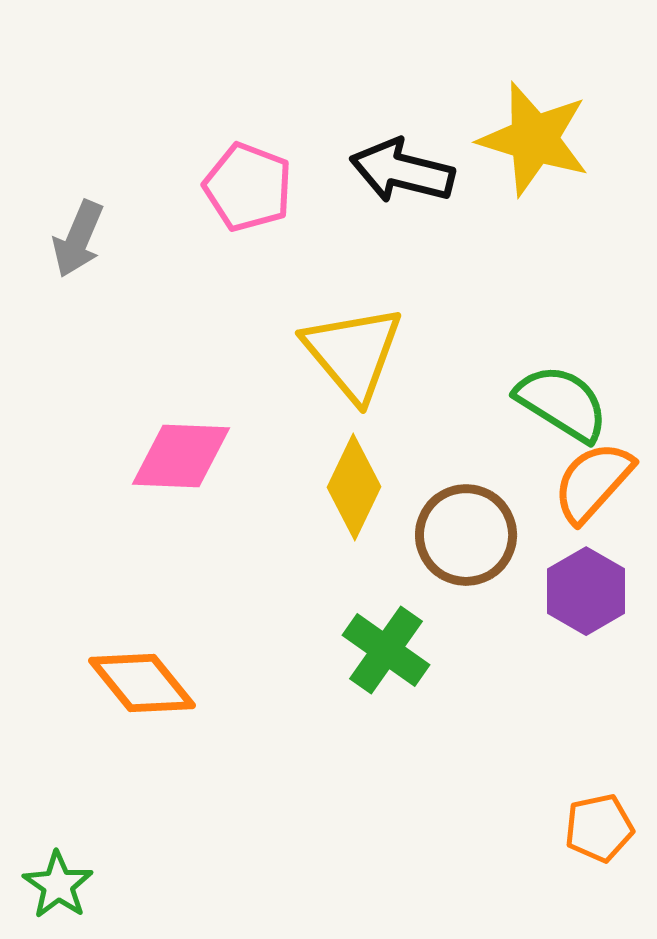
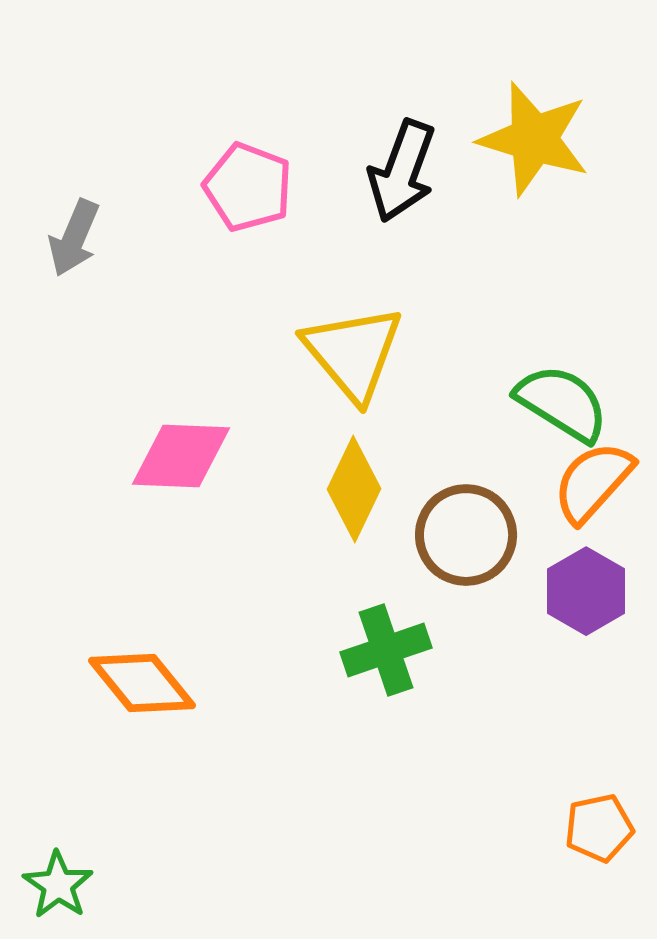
black arrow: rotated 84 degrees counterclockwise
gray arrow: moved 4 px left, 1 px up
yellow diamond: moved 2 px down
green cross: rotated 36 degrees clockwise
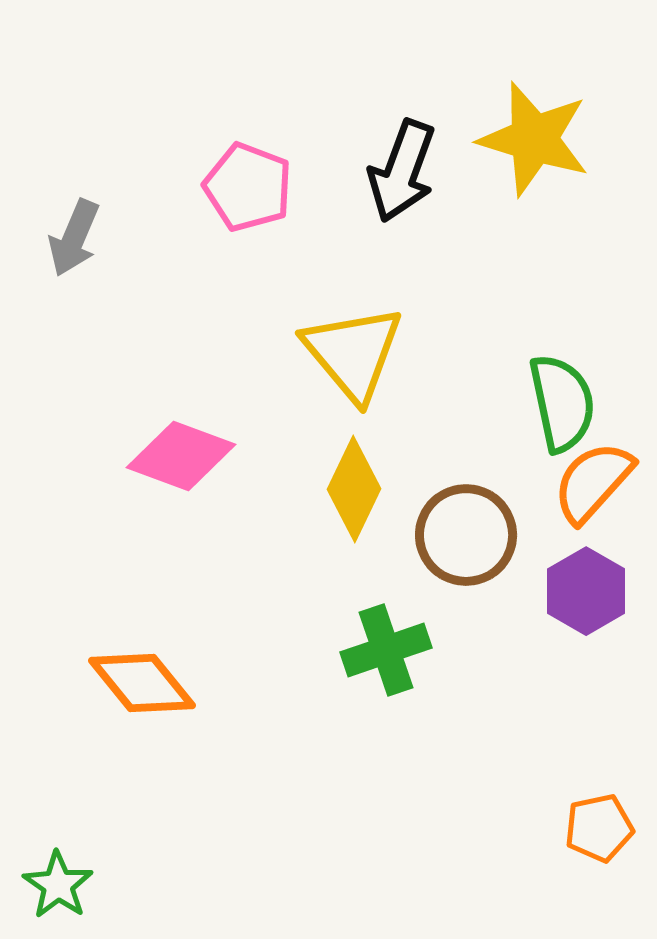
green semicircle: rotated 46 degrees clockwise
pink diamond: rotated 18 degrees clockwise
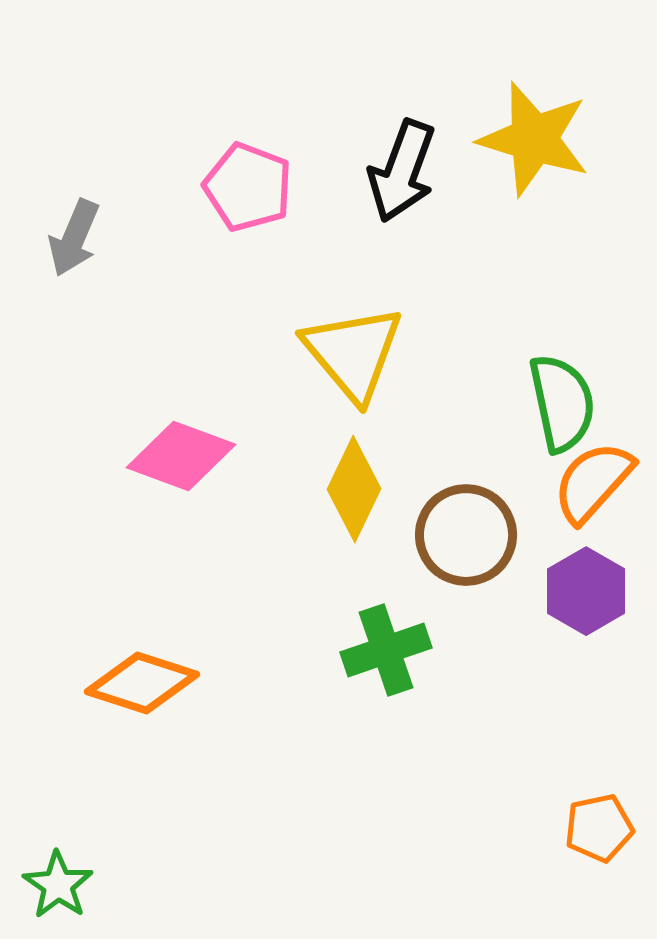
orange diamond: rotated 33 degrees counterclockwise
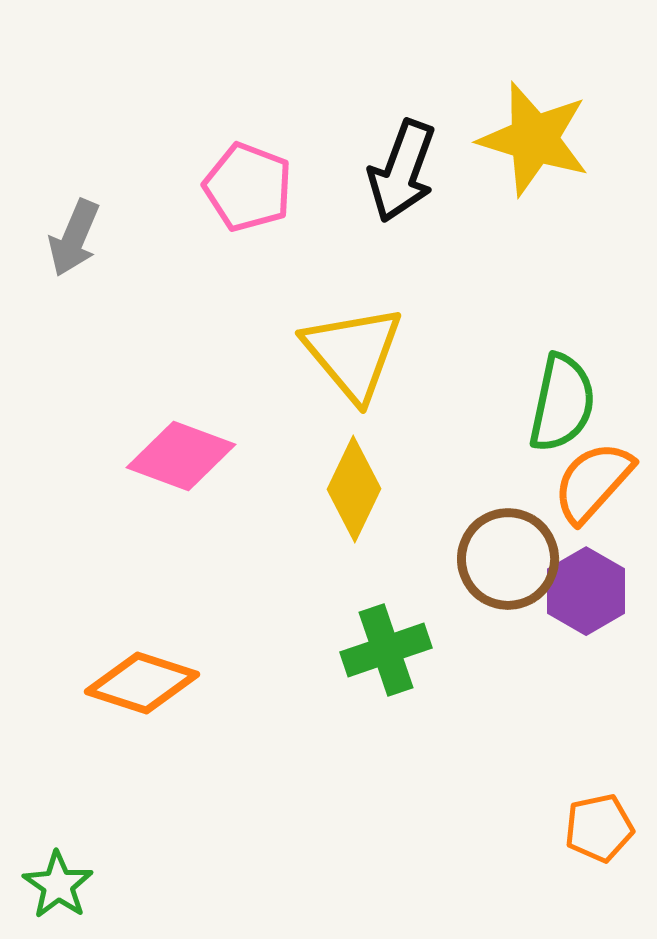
green semicircle: rotated 24 degrees clockwise
brown circle: moved 42 px right, 24 px down
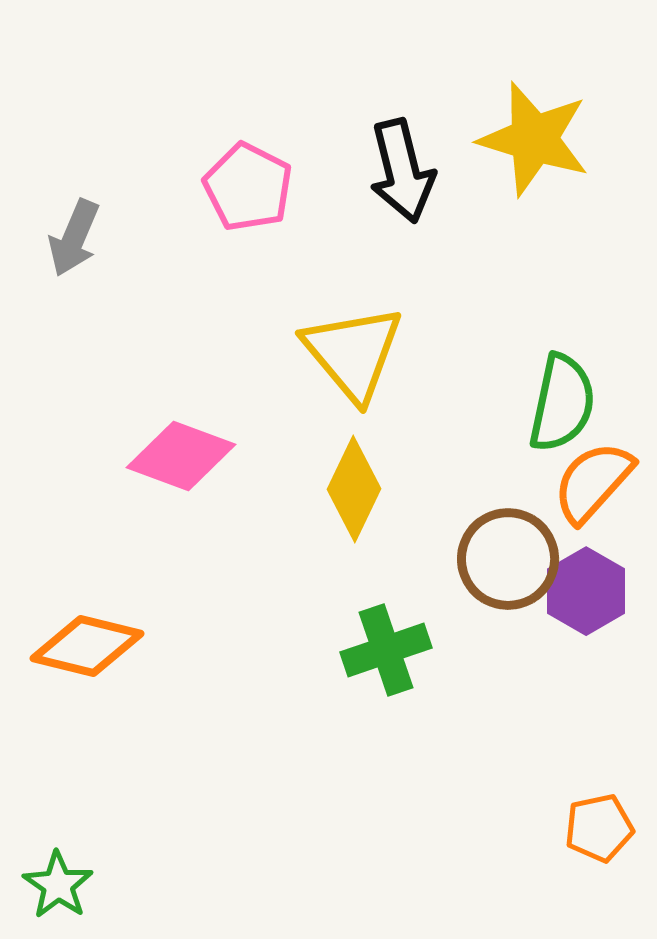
black arrow: rotated 34 degrees counterclockwise
pink pentagon: rotated 6 degrees clockwise
orange diamond: moved 55 px left, 37 px up; rotated 4 degrees counterclockwise
